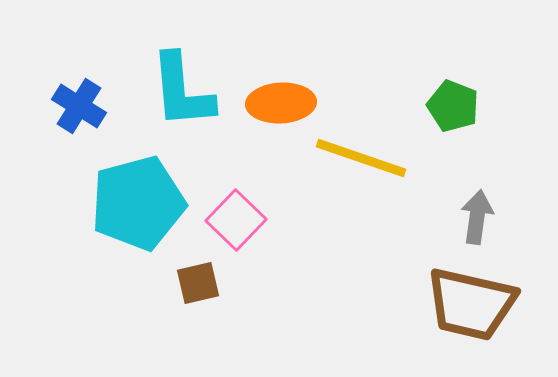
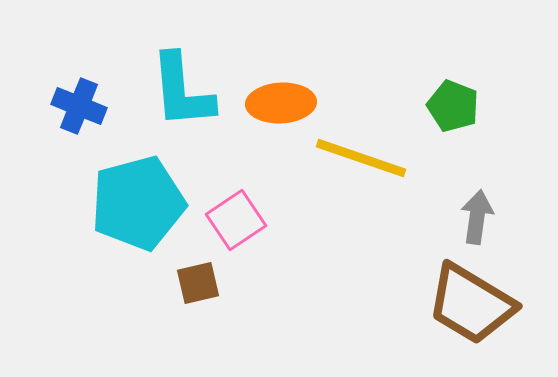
blue cross: rotated 10 degrees counterclockwise
pink square: rotated 12 degrees clockwise
brown trapezoid: rotated 18 degrees clockwise
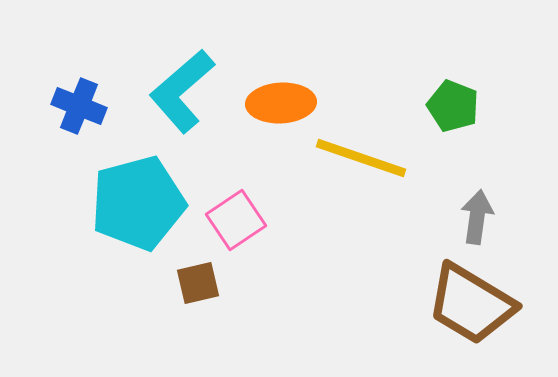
cyan L-shape: rotated 54 degrees clockwise
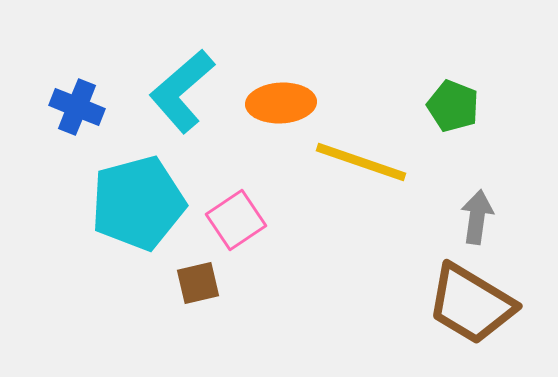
blue cross: moved 2 px left, 1 px down
yellow line: moved 4 px down
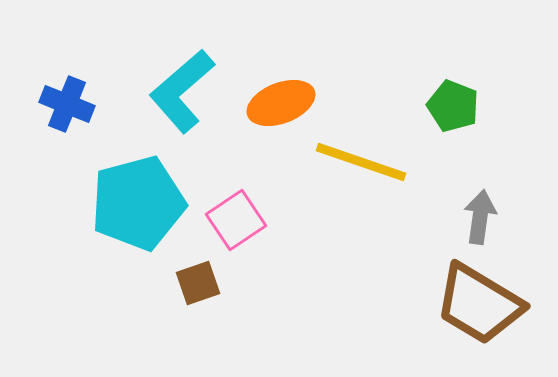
orange ellipse: rotated 18 degrees counterclockwise
blue cross: moved 10 px left, 3 px up
gray arrow: moved 3 px right
brown square: rotated 6 degrees counterclockwise
brown trapezoid: moved 8 px right
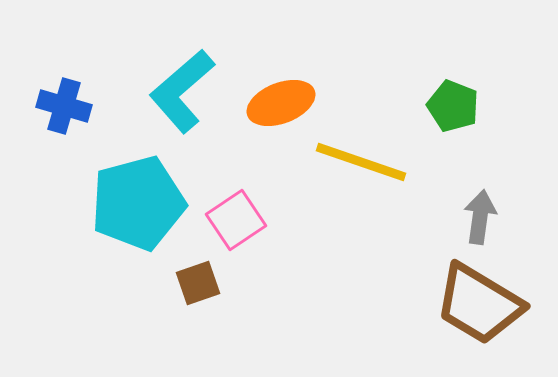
blue cross: moved 3 px left, 2 px down; rotated 6 degrees counterclockwise
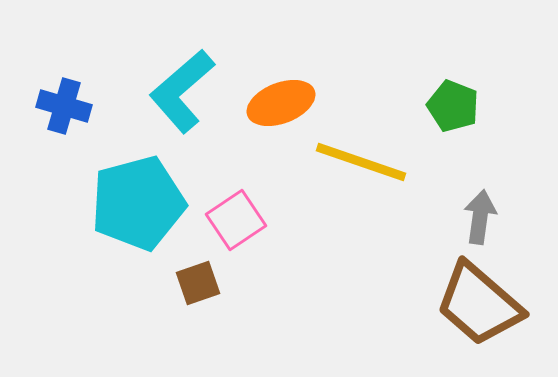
brown trapezoid: rotated 10 degrees clockwise
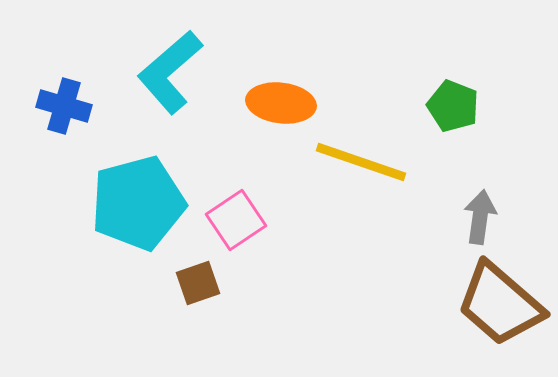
cyan L-shape: moved 12 px left, 19 px up
orange ellipse: rotated 28 degrees clockwise
brown trapezoid: moved 21 px right
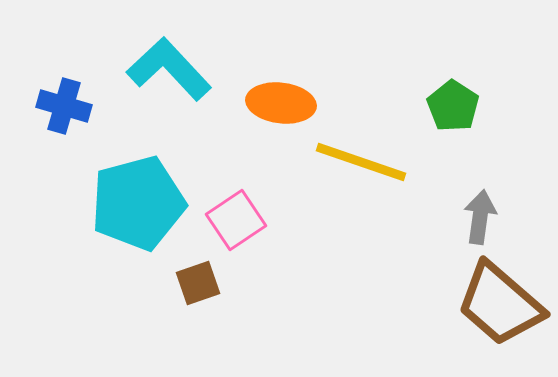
cyan L-shape: moved 1 px left, 3 px up; rotated 88 degrees clockwise
green pentagon: rotated 12 degrees clockwise
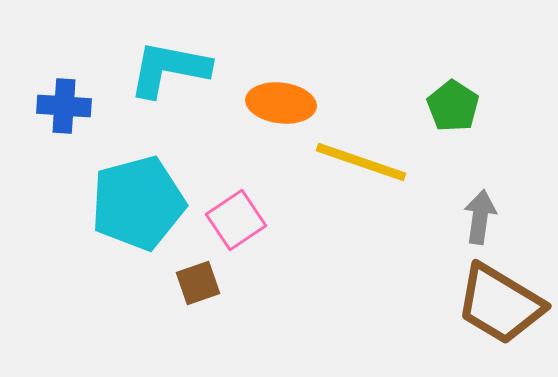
cyan L-shape: rotated 36 degrees counterclockwise
blue cross: rotated 12 degrees counterclockwise
brown trapezoid: rotated 10 degrees counterclockwise
